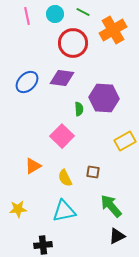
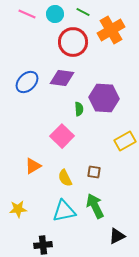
pink line: moved 2 px up; rotated 54 degrees counterclockwise
orange cross: moved 2 px left
red circle: moved 1 px up
brown square: moved 1 px right
green arrow: moved 16 px left; rotated 15 degrees clockwise
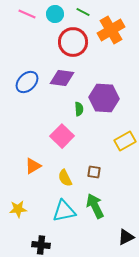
black triangle: moved 9 px right, 1 px down
black cross: moved 2 px left; rotated 12 degrees clockwise
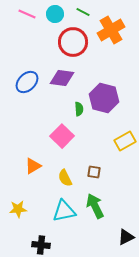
purple hexagon: rotated 12 degrees clockwise
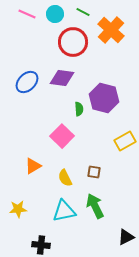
orange cross: rotated 16 degrees counterclockwise
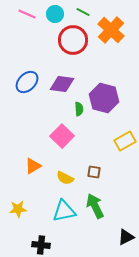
red circle: moved 2 px up
purple diamond: moved 6 px down
yellow semicircle: rotated 36 degrees counterclockwise
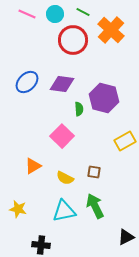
yellow star: rotated 18 degrees clockwise
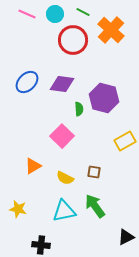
green arrow: rotated 10 degrees counterclockwise
